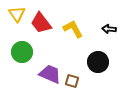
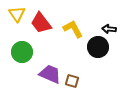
black circle: moved 15 px up
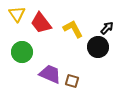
black arrow: moved 2 px left, 1 px up; rotated 128 degrees clockwise
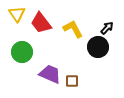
brown square: rotated 16 degrees counterclockwise
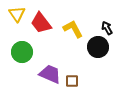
black arrow: rotated 72 degrees counterclockwise
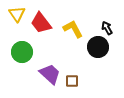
purple trapezoid: rotated 20 degrees clockwise
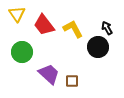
red trapezoid: moved 3 px right, 2 px down
purple trapezoid: moved 1 px left
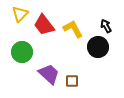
yellow triangle: moved 3 px right; rotated 18 degrees clockwise
black arrow: moved 1 px left, 2 px up
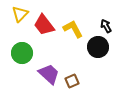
green circle: moved 1 px down
brown square: rotated 24 degrees counterclockwise
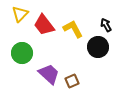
black arrow: moved 1 px up
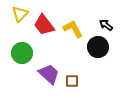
black arrow: rotated 24 degrees counterclockwise
brown square: rotated 24 degrees clockwise
